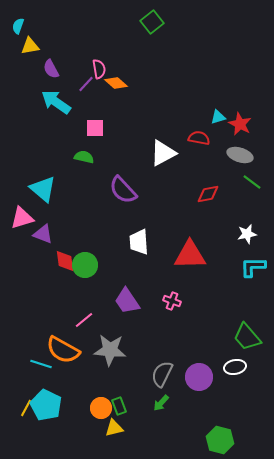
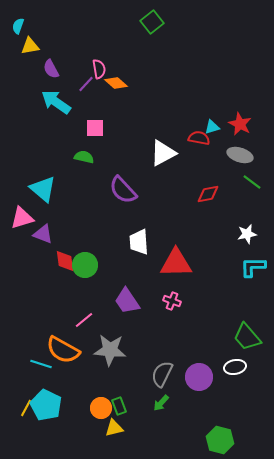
cyan triangle at (218, 117): moved 6 px left, 10 px down
red triangle at (190, 255): moved 14 px left, 8 px down
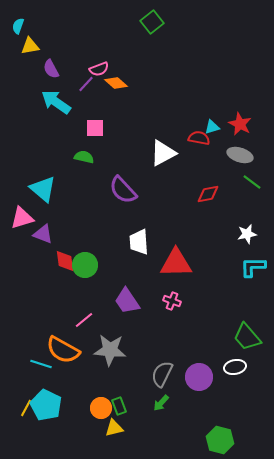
pink semicircle at (99, 69): rotated 78 degrees clockwise
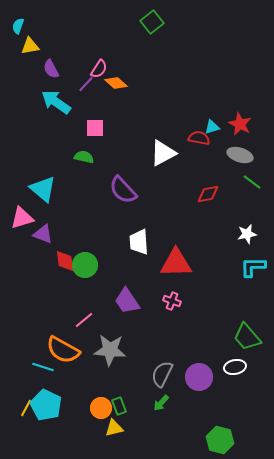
pink semicircle at (99, 69): rotated 36 degrees counterclockwise
cyan line at (41, 364): moved 2 px right, 3 px down
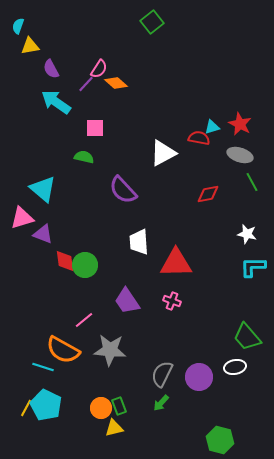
green line at (252, 182): rotated 24 degrees clockwise
white star at (247, 234): rotated 24 degrees clockwise
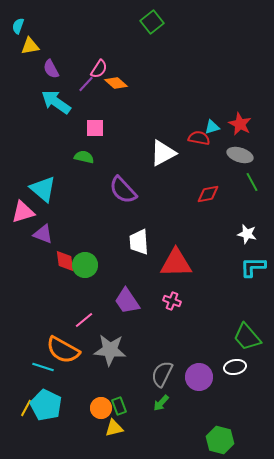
pink triangle at (22, 218): moved 1 px right, 6 px up
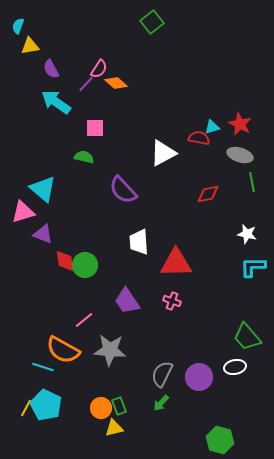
green line at (252, 182): rotated 18 degrees clockwise
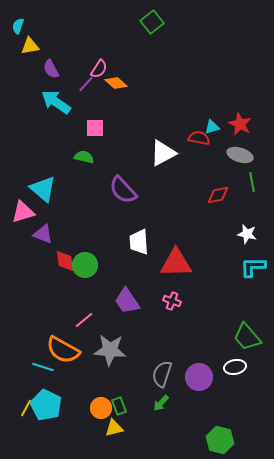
red diamond at (208, 194): moved 10 px right, 1 px down
gray semicircle at (162, 374): rotated 8 degrees counterclockwise
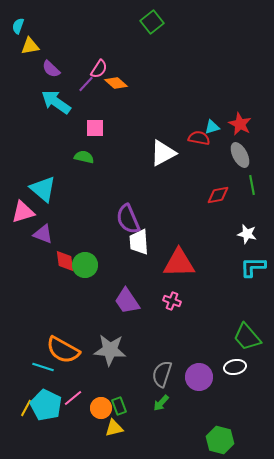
purple semicircle at (51, 69): rotated 18 degrees counterclockwise
gray ellipse at (240, 155): rotated 45 degrees clockwise
green line at (252, 182): moved 3 px down
purple semicircle at (123, 190): moved 5 px right, 29 px down; rotated 20 degrees clockwise
red triangle at (176, 263): moved 3 px right
pink line at (84, 320): moved 11 px left, 78 px down
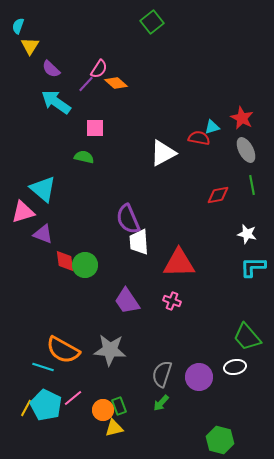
yellow triangle at (30, 46): rotated 48 degrees counterclockwise
red star at (240, 124): moved 2 px right, 6 px up
gray ellipse at (240, 155): moved 6 px right, 5 px up
orange circle at (101, 408): moved 2 px right, 2 px down
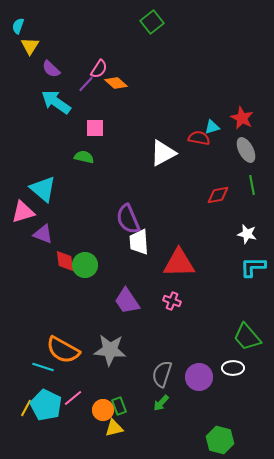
white ellipse at (235, 367): moved 2 px left, 1 px down; rotated 10 degrees clockwise
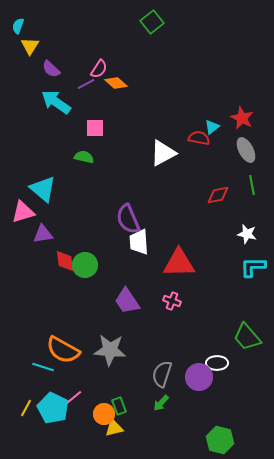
purple line at (86, 84): rotated 18 degrees clockwise
cyan triangle at (212, 127): rotated 21 degrees counterclockwise
purple triangle at (43, 234): rotated 30 degrees counterclockwise
white ellipse at (233, 368): moved 16 px left, 5 px up
cyan pentagon at (46, 405): moved 7 px right, 3 px down
orange circle at (103, 410): moved 1 px right, 4 px down
